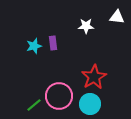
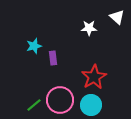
white triangle: rotated 35 degrees clockwise
white star: moved 3 px right, 2 px down
purple rectangle: moved 15 px down
pink circle: moved 1 px right, 4 px down
cyan circle: moved 1 px right, 1 px down
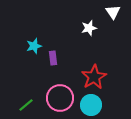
white triangle: moved 4 px left, 5 px up; rotated 14 degrees clockwise
white star: rotated 14 degrees counterclockwise
pink circle: moved 2 px up
green line: moved 8 px left
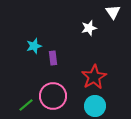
pink circle: moved 7 px left, 2 px up
cyan circle: moved 4 px right, 1 px down
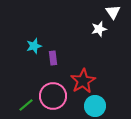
white star: moved 10 px right, 1 px down
red star: moved 11 px left, 4 px down
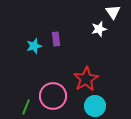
purple rectangle: moved 3 px right, 19 px up
red star: moved 3 px right, 2 px up
green line: moved 2 px down; rotated 28 degrees counterclockwise
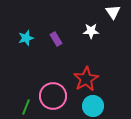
white star: moved 8 px left, 2 px down; rotated 14 degrees clockwise
purple rectangle: rotated 24 degrees counterclockwise
cyan star: moved 8 px left, 8 px up
cyan circle: moved 2 px left
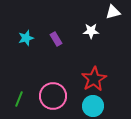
white triangle: rotated 49 degrees clockwise
red star: moved 8 px right
green line: moved 7 px left, 8 px up
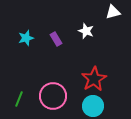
white star: moved 5 px left; rotated 21 degrees clockwise
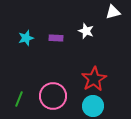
purple rectangle: moved 1 px up; rotated 56 degrees counterclockwise
